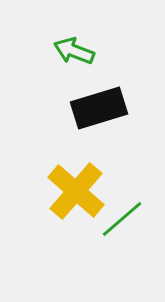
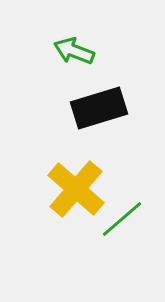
yellow cross: moved 2 px up
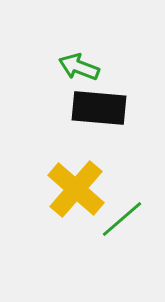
green arrow: moved 5 px right, 16 px down
black rectangle: rotated 22 degrees clockwise
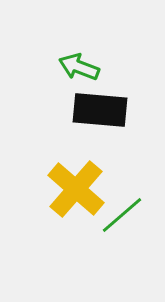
black rectangle: moved 1 px right, 2 px down
green line: moved 4 px up
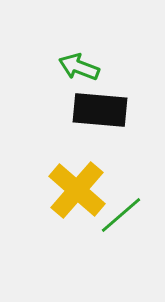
yellow cross: moved 1 px right, 1 px down
green line: moved 1 px left
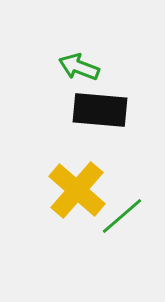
green line: moved 1 px right, 1 px down
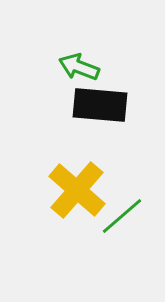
black rectangle: moved 5 px up
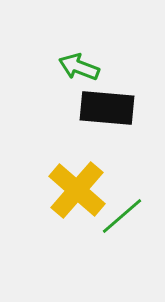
black rectangle: moved 7 px right, 3 px down
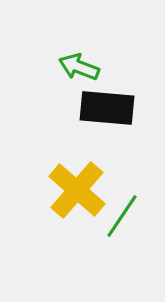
green line: rotated 15 degrees counterclockwise
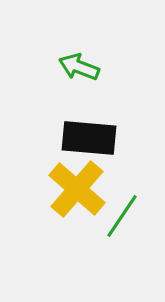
black rectangle: moved 18 px left, 30 px down
yellow cross: moved 1 px up
